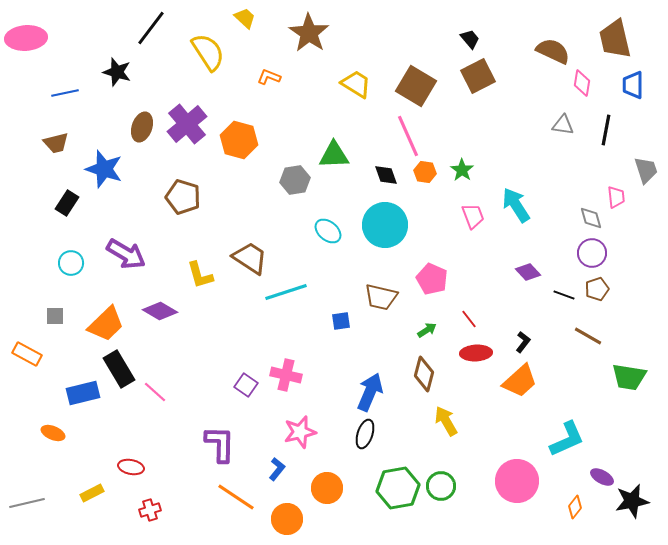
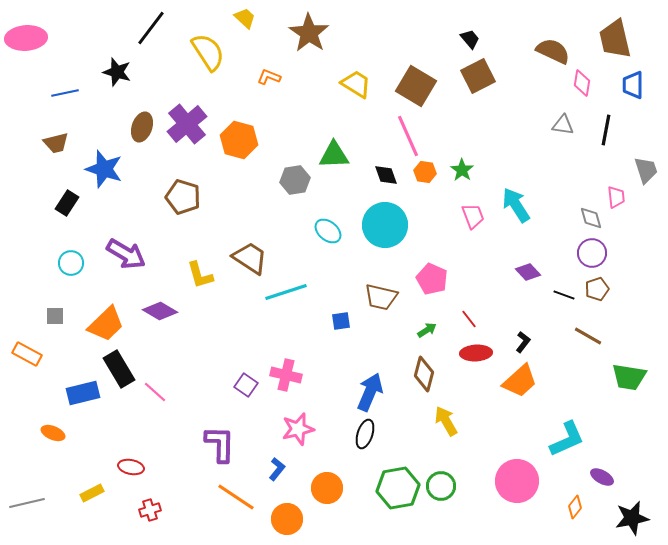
pink star at (300, 432): moved 2 px left, 3 px up
black star at (632, 501): moved 17 px down
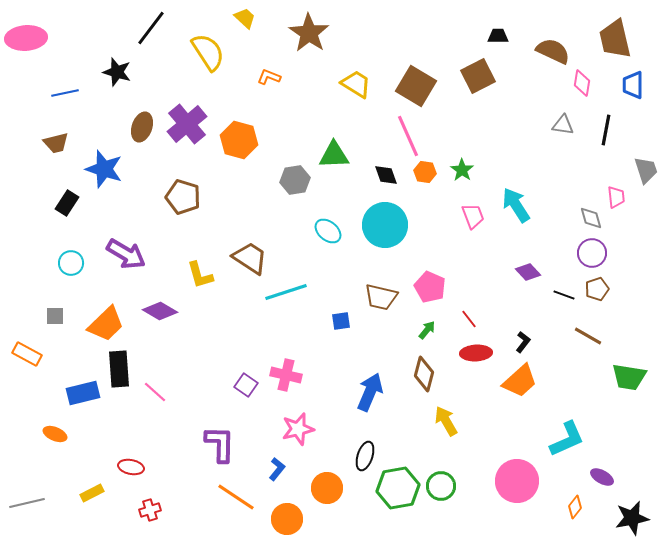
black trapezoid at (470, 39): moved 28 px right, 3 px up; rotated 50 degrees counterclockwise
pink pentagon at (432, 279): moved 2 px left, 8 px down
green arrow at (427, 330): rotated 18 degrees counterclockwise
black rectangle at (119, 369): rotated 27 degrees clockwise
orange ellipse at (53, 433): moved 2 px right, 1 px down
black ellipse at (365, 434): moved 22 px down
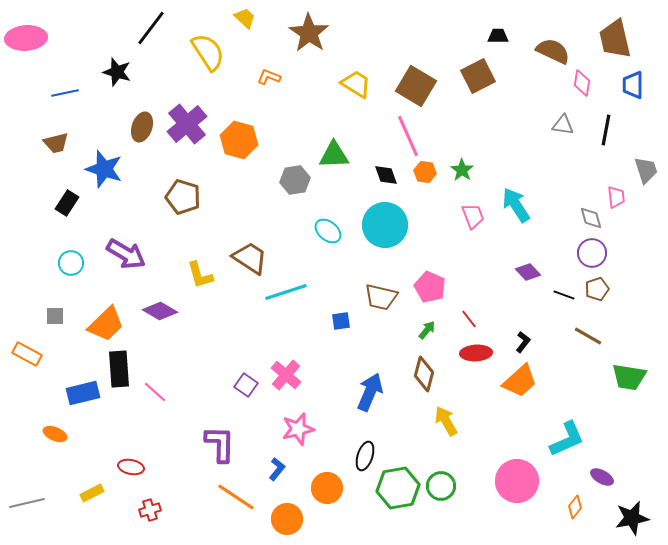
pink cross at (286, 375): rotated 28 degrees clockwise
